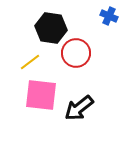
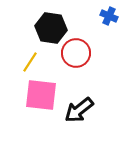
yellow line: rotated 20 degrees counterclockwise
black arrow: moved 2 px down
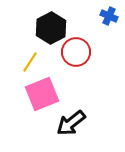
black hexagon: rotated 24 degrees clockwise
red circle: moved 1 px up
pink square: moved 1 px right, 1 px up; rotated 28 degrees counterclockwise
black arrow: moved 8 px left, 13 px down
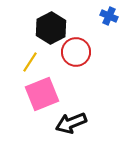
black arrow: rotated 16 degrees clockwise
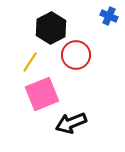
red circle: moved 3 px down
